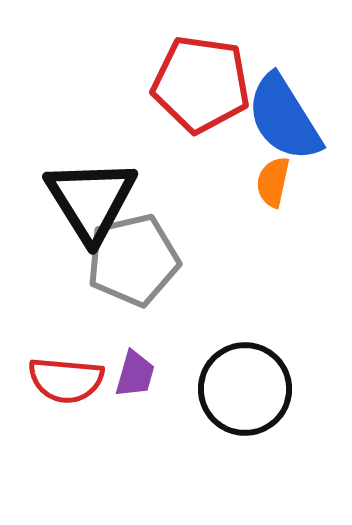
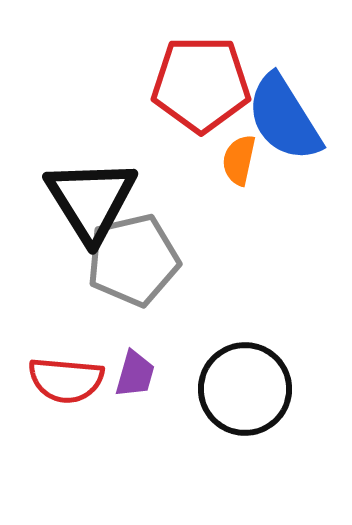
red pentagon: rotated 8 degrees counterclockwise
orange semicircle: moved 34 px left, 22 px up
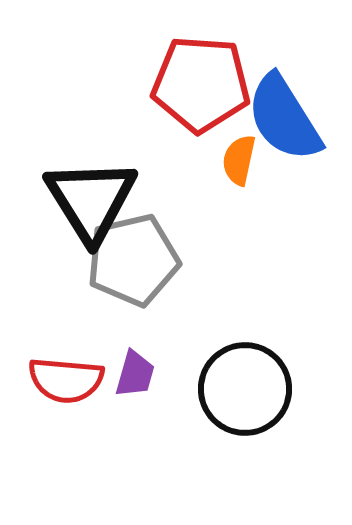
red pentagon: rotated 4 degrees clockwise
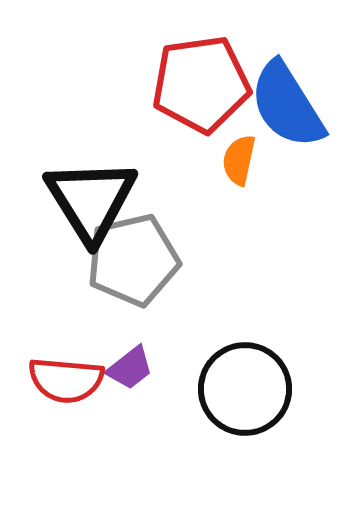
red pentagon: rotated 12 degrees counterclockwise
blue semicircle: moved 3 px right, 13 px up
purple trapezoid: moved 5 px left, 6 px up; rotated 36 degrees clockwise
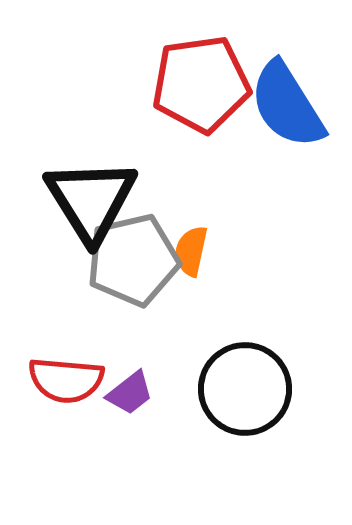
orange semicircle: moved 48 px left, 91 px down
purple trapezoid: moved 25 px down
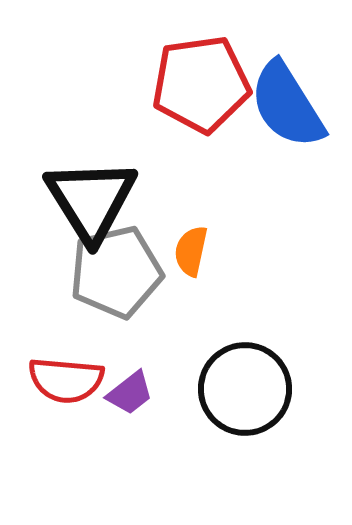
gray pentagon: moved 17 px left, 12 px down
